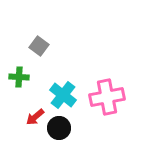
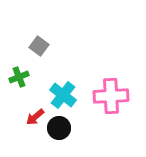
green cross: rotated 24 degrees counterclockwise
pink cross: moved 4 px right, 1 px up; rotated 8 degrees clockwise
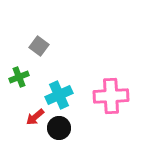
cyan cross: moved 4 px left; rotated 28 degrees clockwise
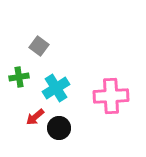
green cross: rotated 12 degrees clockwise
cyan cross: moved 3 px left, 7 px up; rotated 8 degrees counterclockwise
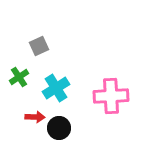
gray square: rotated 30 degrees clockwise
green cross: rotated 24 degrees counterclockwise
red arrow: rotated 138 degrees counterclockwise
